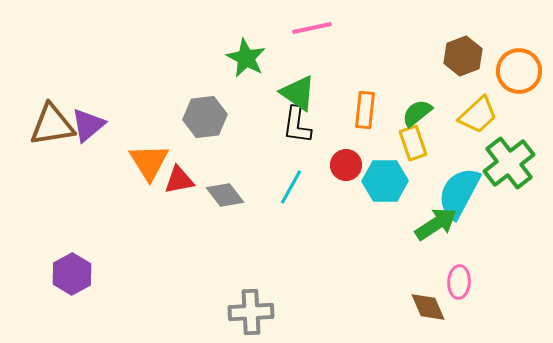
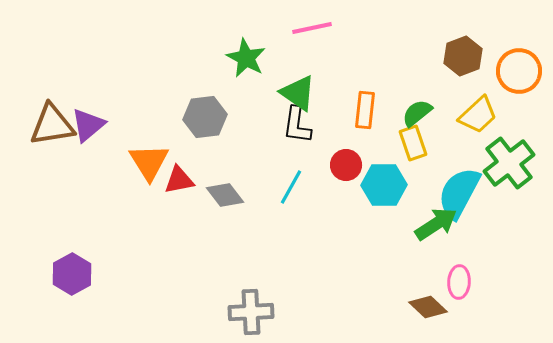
cyan hexagon: moved 1 px left, 4 px down
brown diamond: rotated 24 degrees counterclockwise
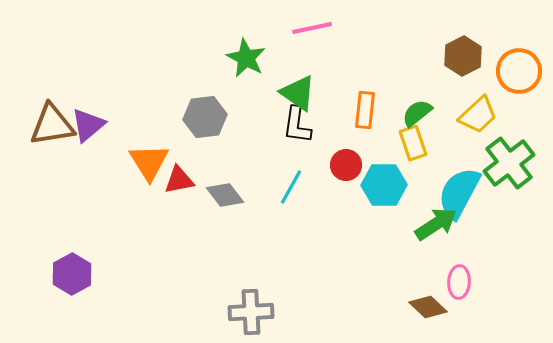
brown hexagon: rotated 6 degrees counterclockwise
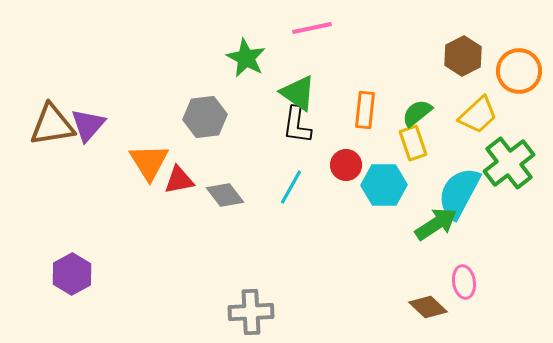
purple triangle: rotated 9 degrees counterclockwise
pink ellipse: moved 5 px right; rotated 12 degrees counterclockwise
